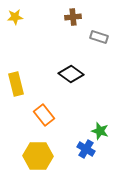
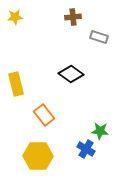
green star: rotated 12 degrees counterclockwise
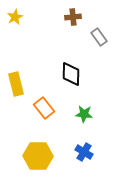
yellow star: rotated 21 degrees counterclockwise
gray rectangle: rotated 36 degrees clockwise
black diamond: rotated 55 degrees clockwise
orange rectangle: moved 7 px up
green star: moved 16 px left, 17 px up
blue cross: moved 2 px left, 3 px down
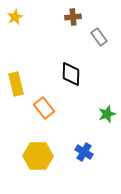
green star: moved 23 px right; rotated 24 degrees counterclockwise
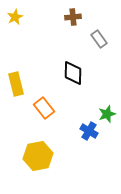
gray rectangle: moved 2 px down
black diamond: moved 2 px right, 1 px up
blue cross: moved 5 px right, 21 px up
yellow hexagon: rotated 12 degrees counterclockwise
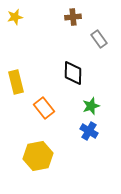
yellow star: rotated 14 degrees clockwise
yellow rectangle: moved 2 px up
green star: moved 16 px left, 8 px up
